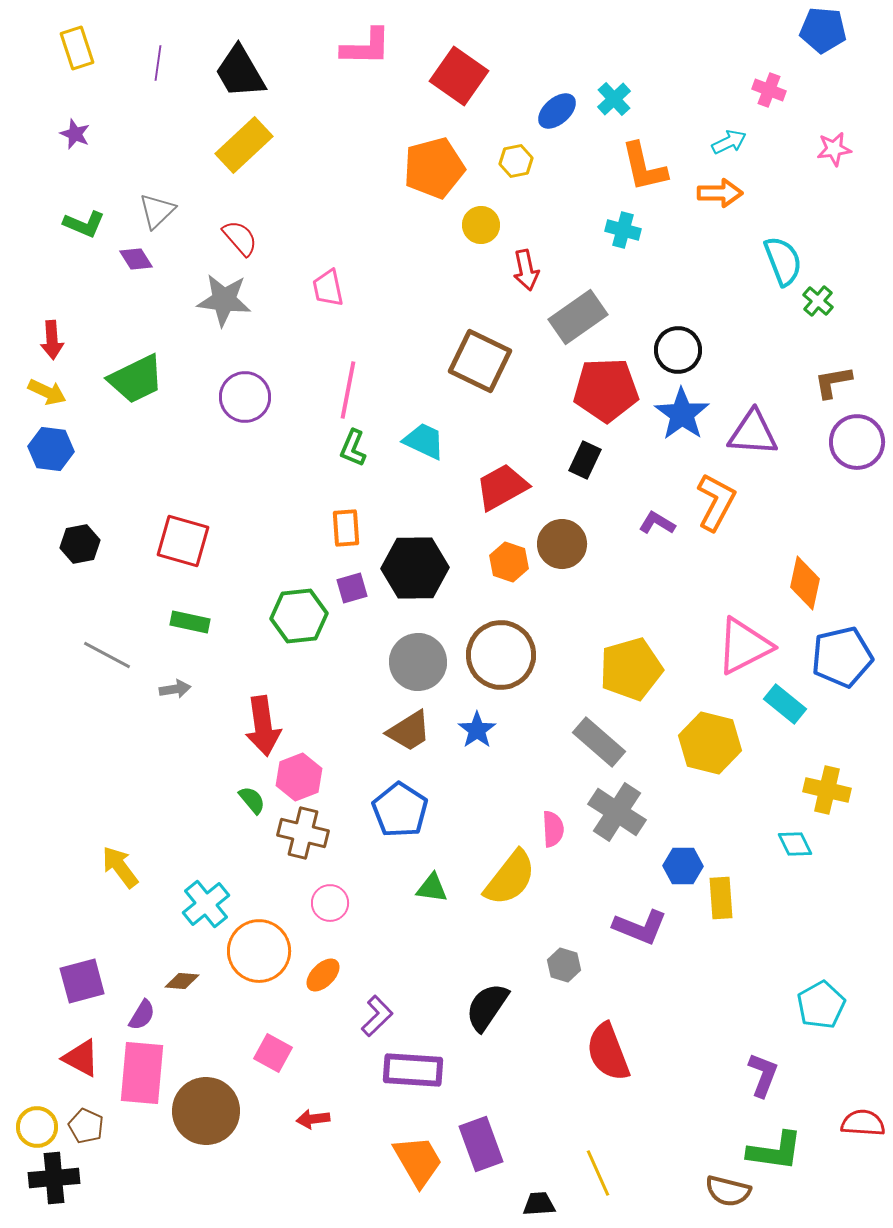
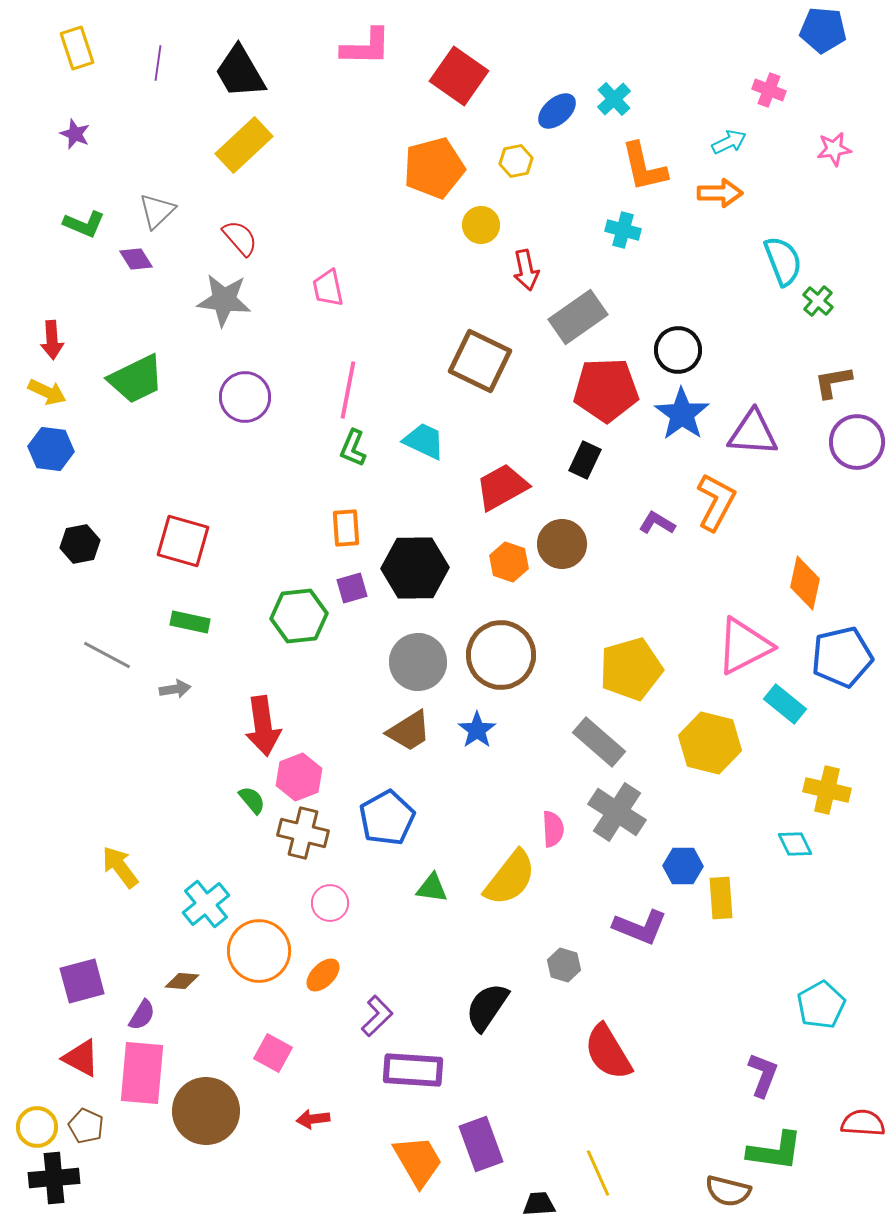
blue pentagon at (400, 810): moved 13 px left, 8 px down; rotated 10 degrees clockwise
red semicircle at (608, 1052): rotated 10 degrees counterclockwise
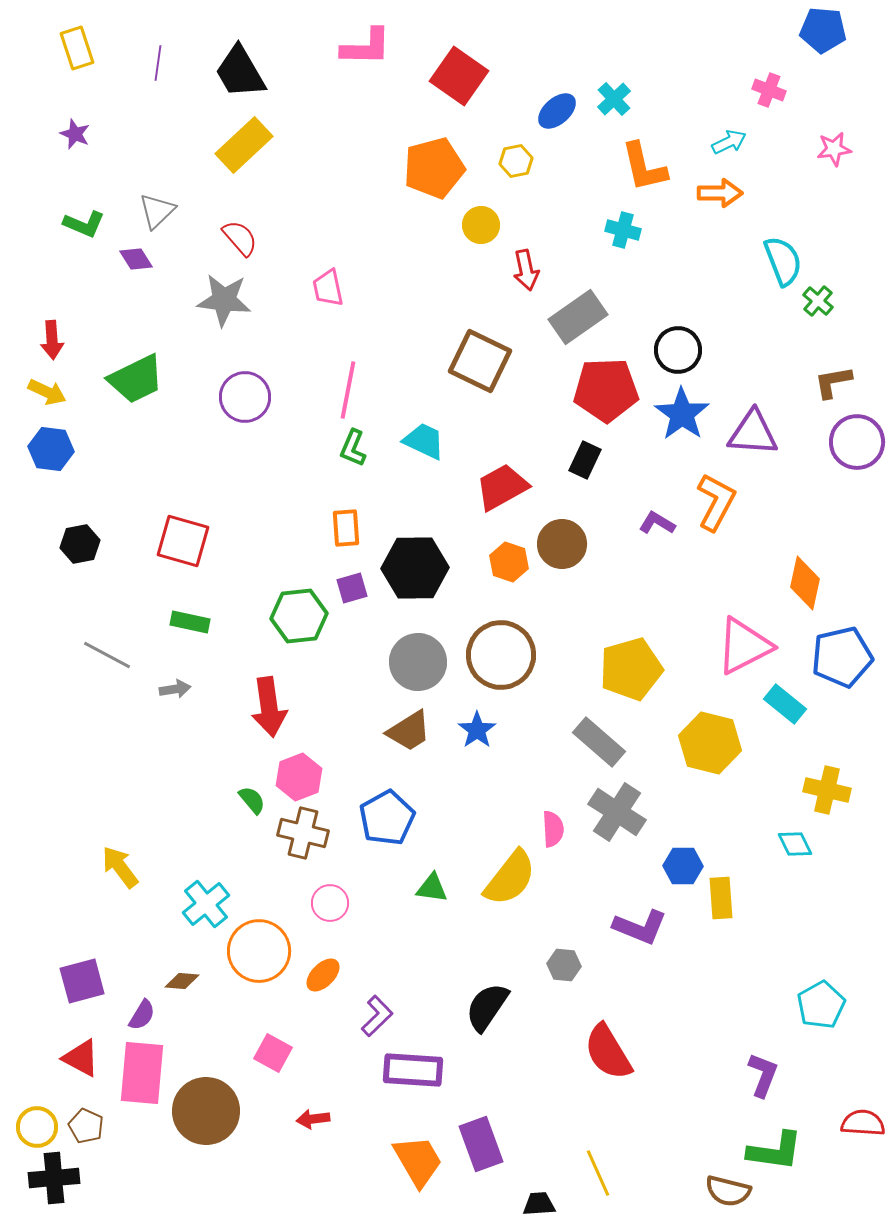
red arrow at (263, 726): moved 6 px right, 19 px up
gray hexagon at (564, 965): rotated 12 degrees counterclockwise
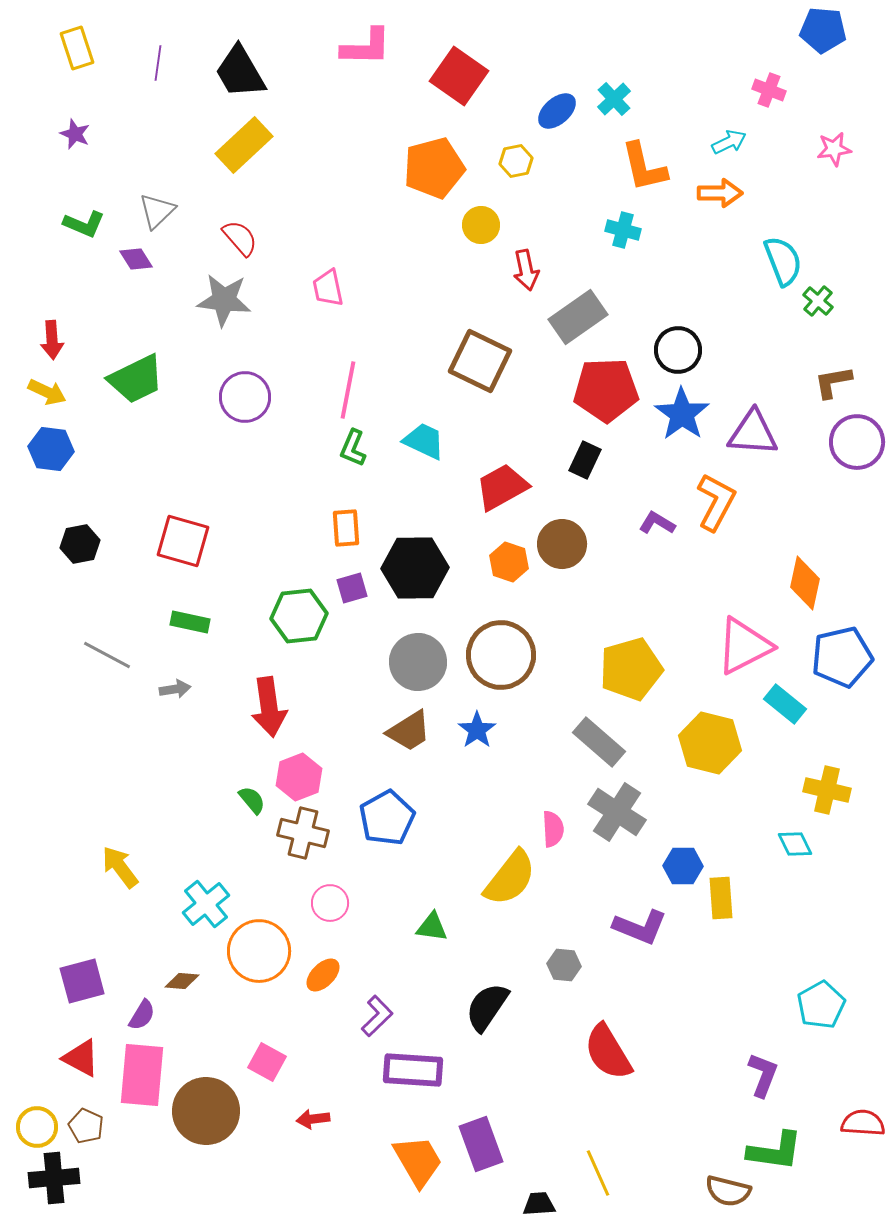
green triangle at (432, 888): moved 39 px down
pink square at (273, 1053): moved 6 px left, 9 px down
pink rectangle at (142, 1073): moved 2 px down
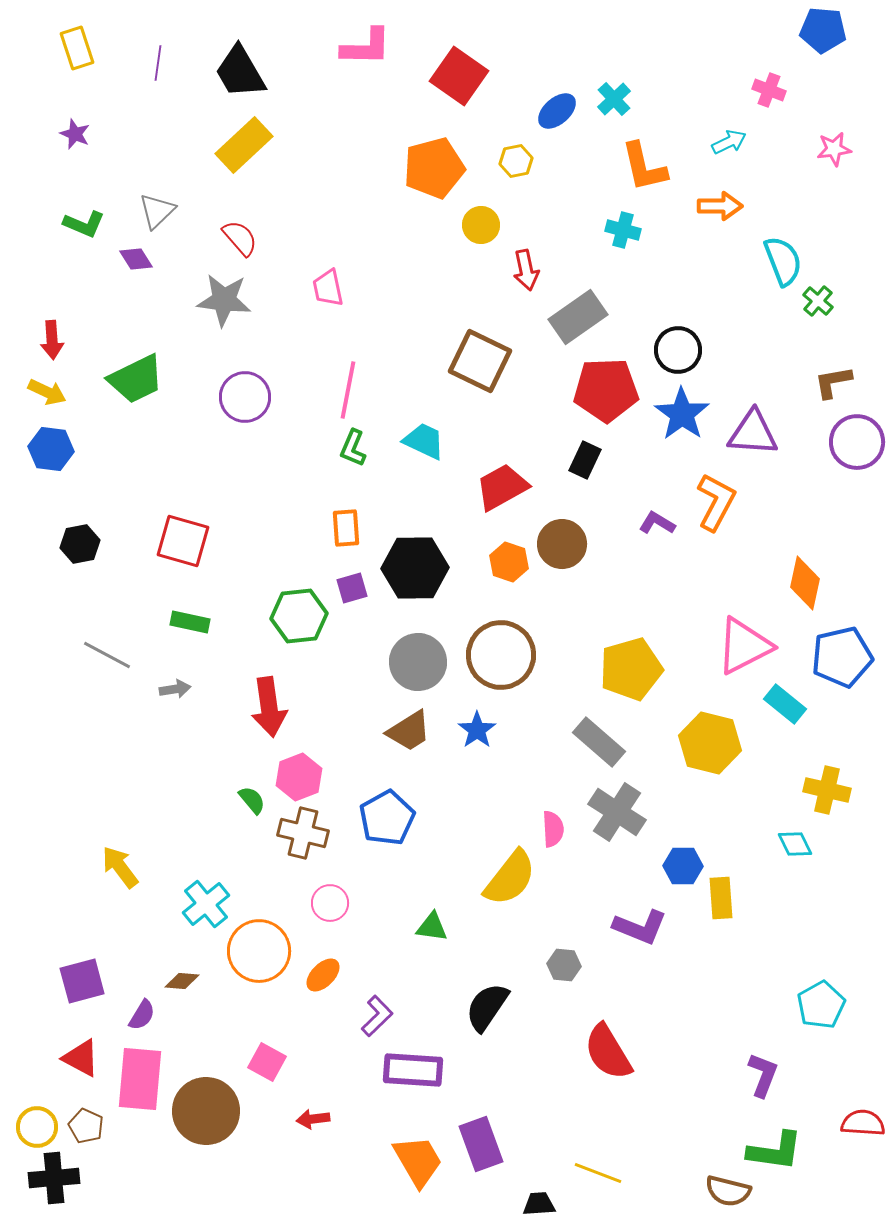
orange arrow at (720, 193): moved 13 px down
pink rectangle at (142, 1075): moved 2 px left, 4 px down
yellow line at (598, 1173): rotated 45 degrees counterclockwise
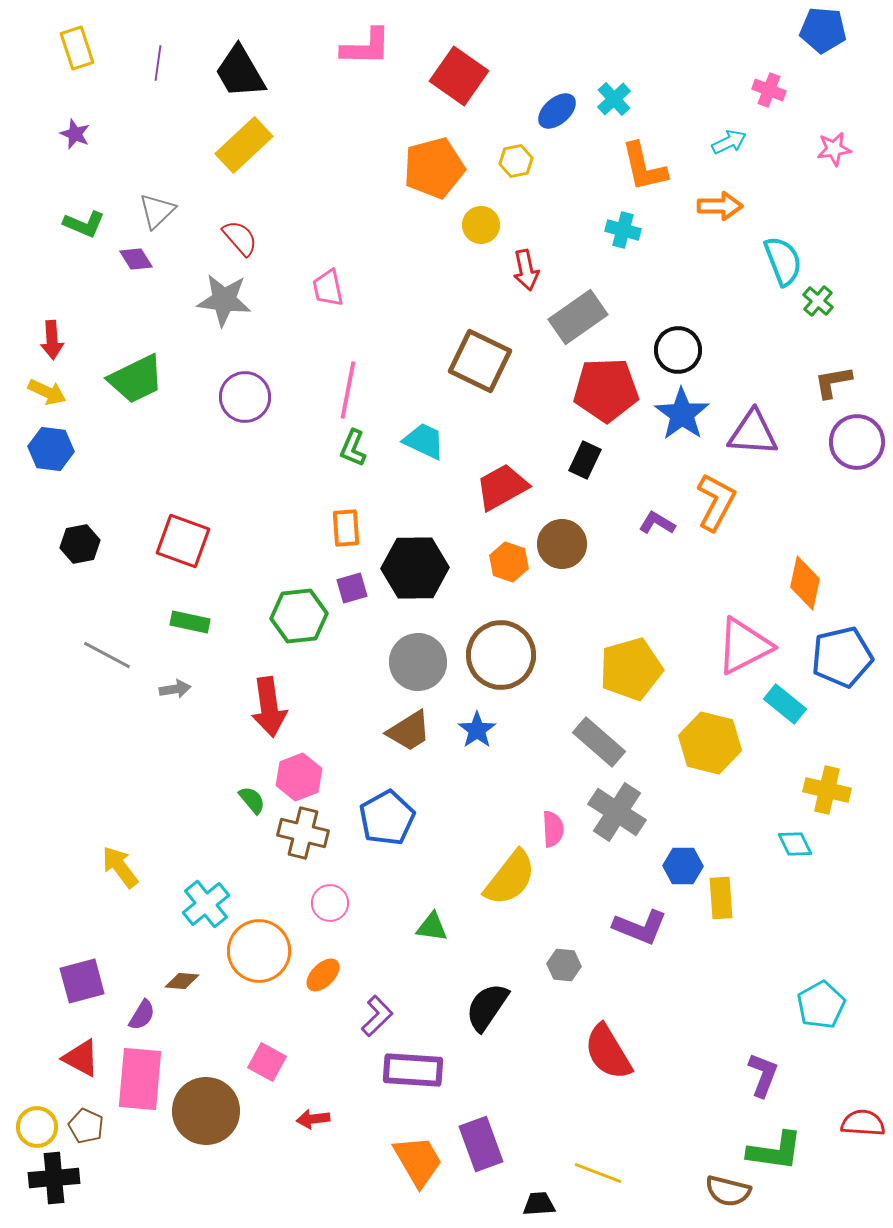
red square at (183, 541): rotated 4 degrees clockwise
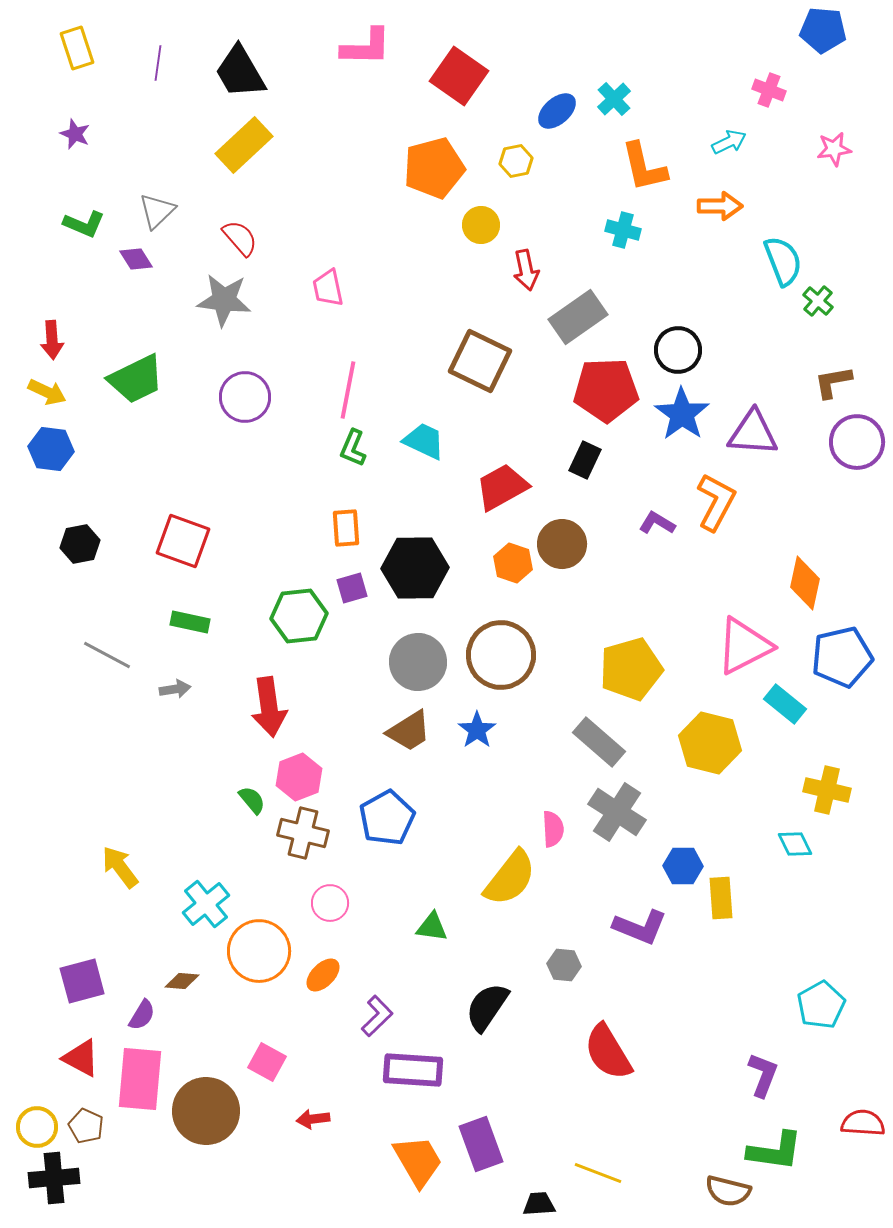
orange hexagon at (509, 562): moved 4 px right, 1 px down
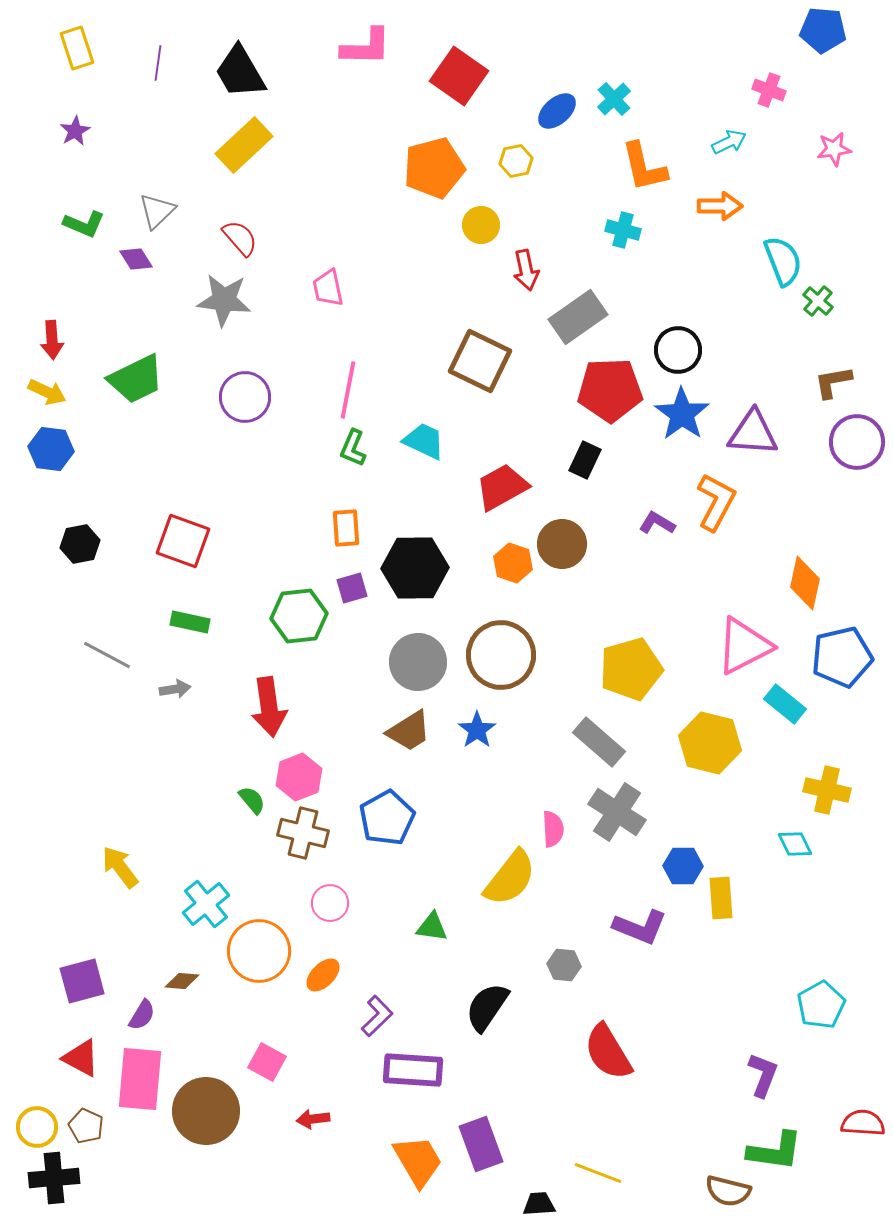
purple star at (75, 134): moved 3 px up; rotated 20 degrees clockwise
red pentagon at (606, 390): moved 4 px right
